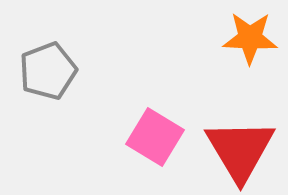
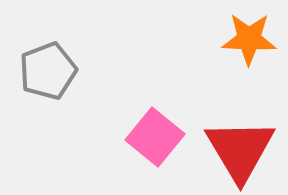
orange star: moved 1 px left, 1 px down
pink square: rotated 8 degrees clockwise
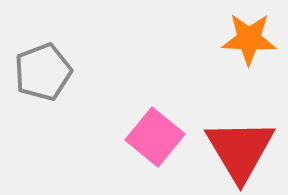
gray pentagon: moved 5 px left, 1 px down
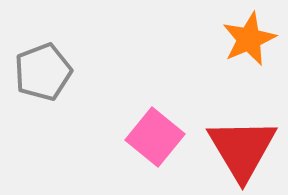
orange star: rotated 26 degrees counterclockwise
red triangle: moved 2 px right, 1 px up
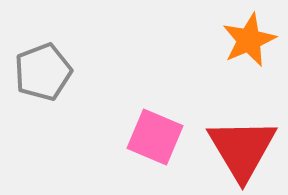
orange star: moved 1 px down
pink square: rotated 16 degrees counterclockwise
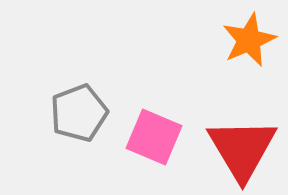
gray pentagon: moved 36 px right, 41 px down
pink square: moved 1 px left
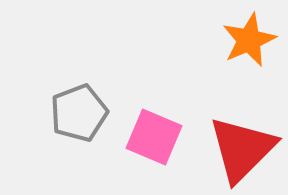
red triangle: rotated 16 degrees clockwise
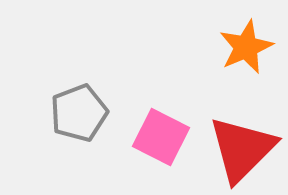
orange star: moved 3 px left, 7 px down
pink square: moved 7 px right; rotated 4 degrees clockwise
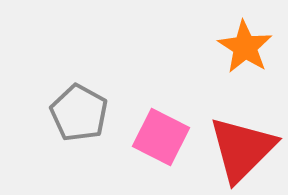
orange star: moved 1 px left; rotated 16 degrees counterclockwise
gray pentagon: rotated 22 degrees counterclockwise
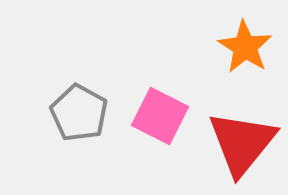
pink square: moved 1 px left, 21 px up
red triangle: moved 6 px up; rotated 6 degrees counterclockwise
